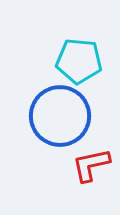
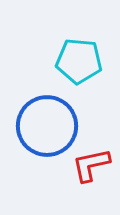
blue circle: moved 13 px left, 10 px down
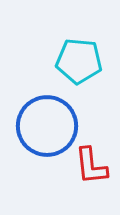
red L-shape: moved 1 px down; rotated 84 degrees counterclockwise
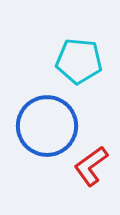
red L-shape: rotated 60 degrees clockwise
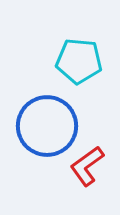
red L-shape: moved 4 px left
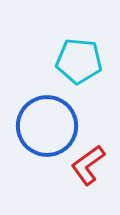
red L-shape: moved 1 px right, 1 px up
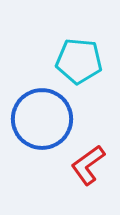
blue circle: moved 5 px left, 7 px up
